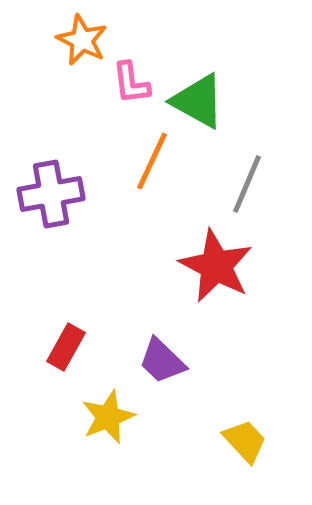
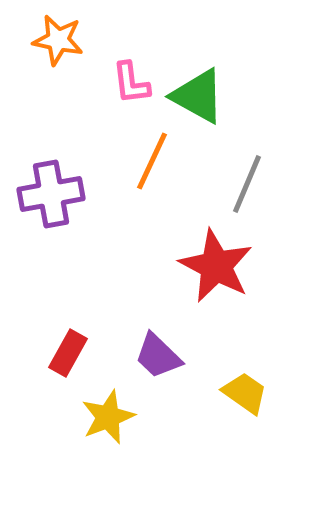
orange star: moved 24 px left; rotated 15 degrees counterclockwise
green triangle: moved 5 px up
red rectangle: moved 2 px right, 6 px down
purple trapezoid: moved 4 px left, 5 px up
yellow trapezoid: moved 48 px up; rotated 12 degrees counterclockwise
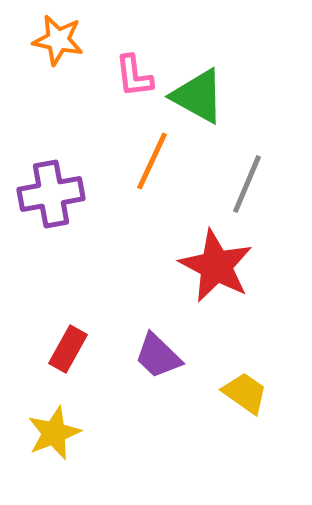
pink L-shape: moved 3 px right, 7 px up
red rectangle: moved 4 px up
yellow star: moved 54 px left, 16 px down
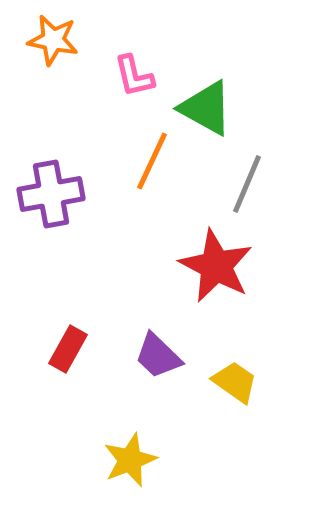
orange star: moved 5 px left
pink L-shape: rotated 6 degrees counterclockwise
green triangle: moved 8 px right, 12 px down
yellow trapezoid: moved 10 px left, 11 px up
yellow star: moved 76 px right, 27 px down
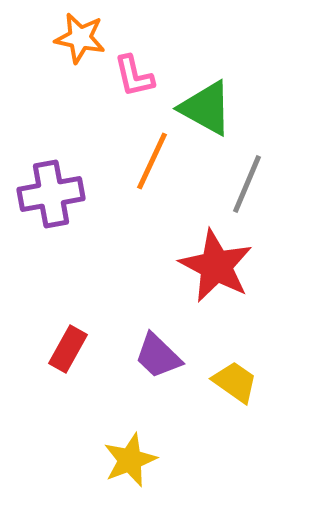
orange star: moved 27 px right, 2 px up
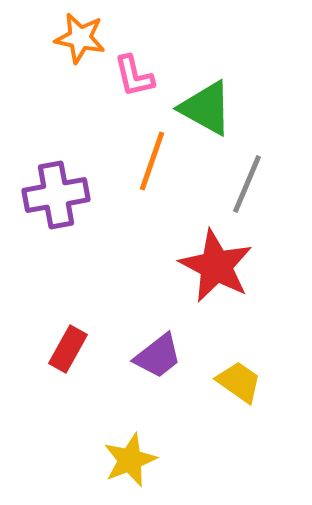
orange line: rotated 6 degrees counterclockwise
purple cross: moved 5 px right, 1 px down
purple trapezoid: rotated 82 degrees counterclockwise
yellow trapezoid: moved 4 px right
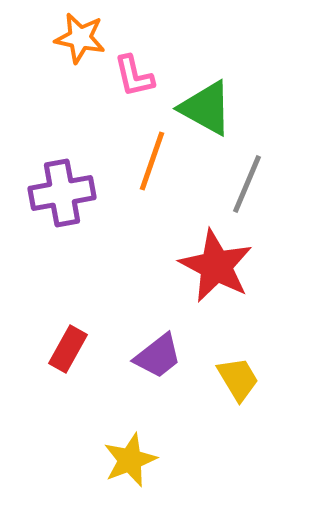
purple cross: moved 6 px right, 2 px up
yellow trapezoid: moved 1 px left, 3 px up; rotated 24 degrees clockwise
